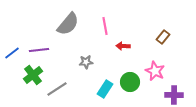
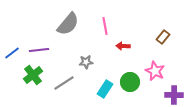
gray line: moved 7 px right, 6 px up
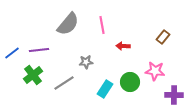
pink line: moved 3 px left, 1 px up
pink star: rotated 18 degrees counterclockwise
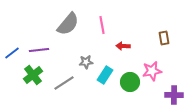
brown rectangle: moved 1 px right, 1 px down; rotated 48 degrees counterclockwise
pink star: moved 3 px left; rotated 18 degrees counterclockwise
cyan rectangle: moved 14 px up
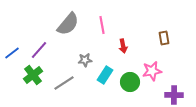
red arrow: rotated 104 degrees counterclockwise
purple line: rotated 42 degrees counterclockwise
gray star: moved 1 px left, 2 px up
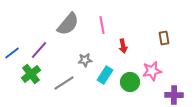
green cross: moved 2 px left, 1 px up
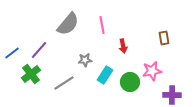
purple cross: moved 2 px left
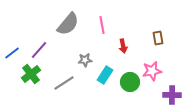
brown rectangle: moved 6 px left
